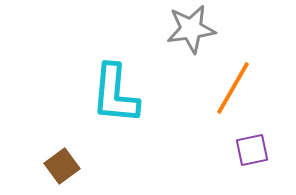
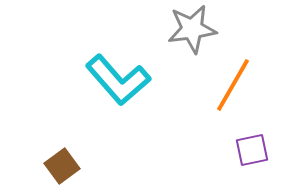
gray star: moved 1 px right
orange line: moved 3 px up
cyan L-shape: moved 3 px right, 14 px up; rotated 46 degrees counterclockwise
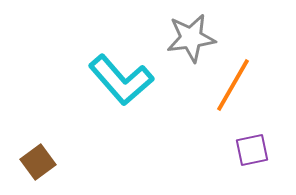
gray star: moved 1 px left, 9 px down
cyan L-shape: moved 3 px right
brown square: moved 24 px left, 4 px up
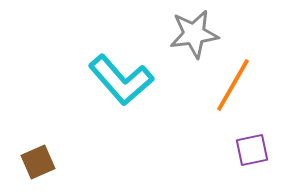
gray star: moved 3 px right, 4 px up
brown square: rotated 12 degrees clockwise
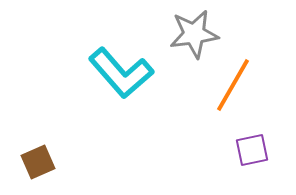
cyan L-shape: moved 7 px up
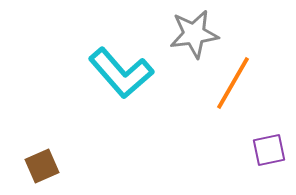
orange line: moved 2 px up
purple square: moved 17 px right
brown square: moved 4 px right, 4 px down
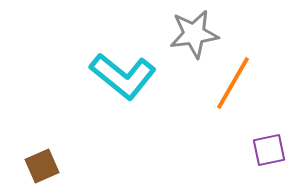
cyan L-shape: moved 2 px right, 3 px down; rotated 10 degrees counterclockwise
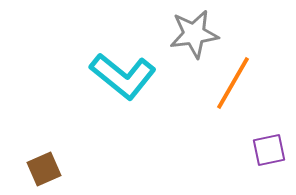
brown square: moved 2 px right, 3 px down
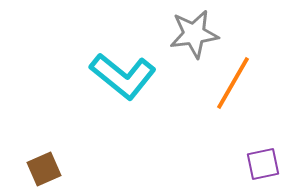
purple square: moved 6 px left, 14 px down
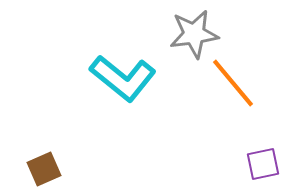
cyan L-shape: moved 2 px down
orange line: rotated 70 degrees counterclockwise
